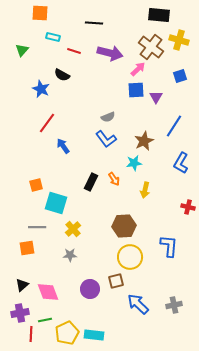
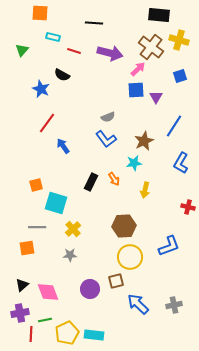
blue L-shape at (169, 246): rotated 65 degrees clockwise
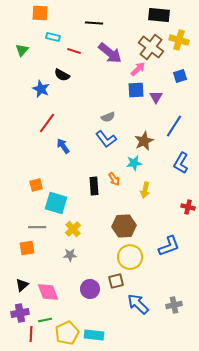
purple arrow at (110, 53): rotated 25 degrees clockwise
black rectangle at (91, 182): moved 3 px right, 4 px down; rotated 30 degrees counterclockwise
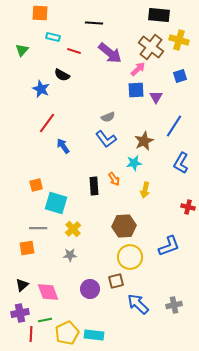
gray line at (37, 227): moved 1 px right, 1 px down
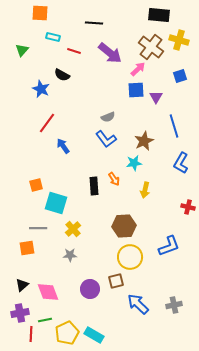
blue line at (174, 126): rotated 50 degrees counterclockwise
cyan rectangle at (94, 335): rotated 24 degrees clockwise
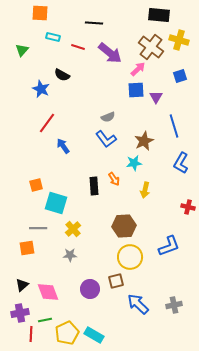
red line at (74, 51): moved 4 px right, 4 px up
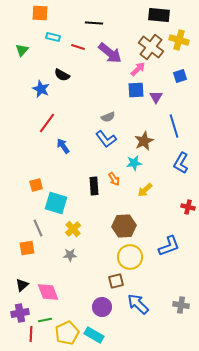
yellow arrow at (145, 190): rotated 35 degrees clockwise
gray line at (38, 228): rotated 66 degrees clockwise
purple circle at (90, 289): moved 12 px right, 18 px down
gray cross at (174, 305): moved 7 px right; rotated 21 degrees clockwise
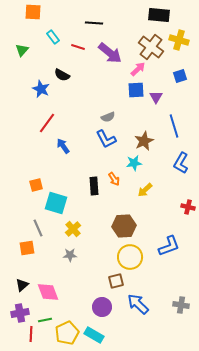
orange square at (40, 13): moved 7 px left, 1 px up
cyan rectangle at (53, 37): rotated 40 degrees clockwise
blue L-shape at (106, 139): rotated 10 degrees clockwise
